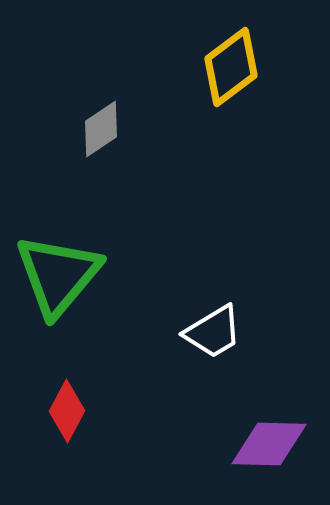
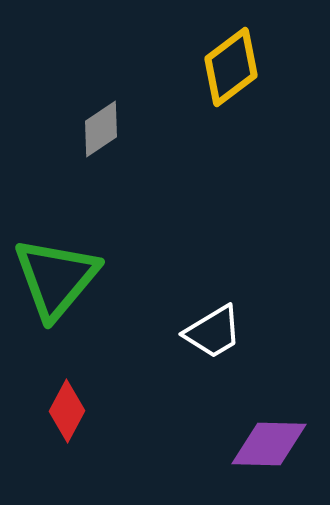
green triangle: moved 2 px left, 3 px down
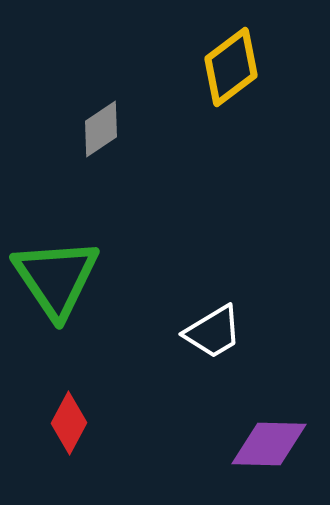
green triangle: rotated 14 degrees counterclockwise
red diamond: moved 2 px right, 12 px down
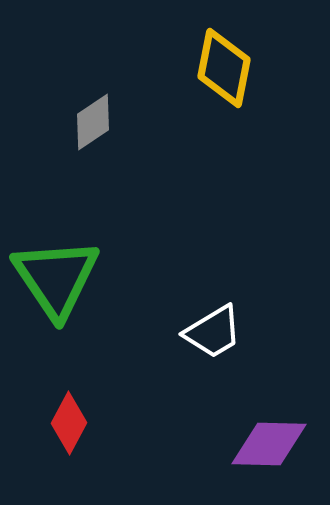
yellow diamond: moved 7 px left, 1 px down; rotated 42 degrees counterclockwise
gray diamond: moved 8 px left, 7 px up
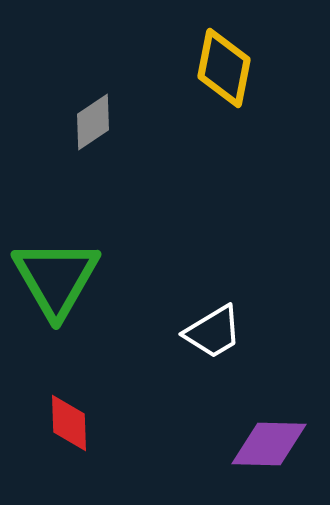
green triangle: rotated 4 degrees clockwise
red diamond: rotated 30 degrees counterclockwise
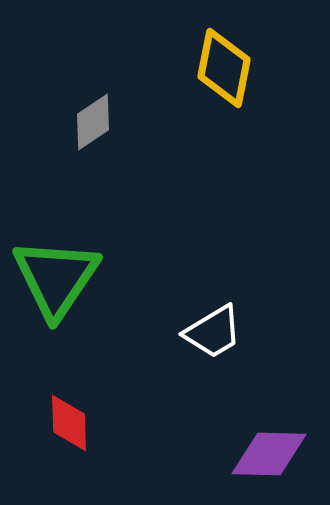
green triangle: rotated 4 degrees clockwise
purple diamond: moved 10 px down
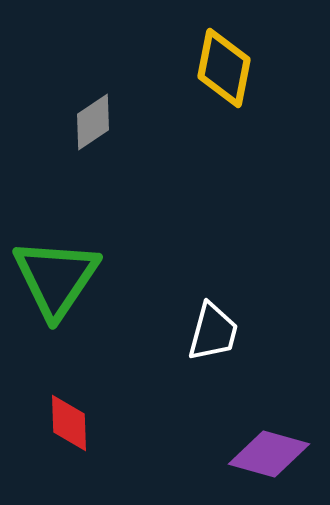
white trapezoid: rotated 44 degrees counterclockwise
purple diamond: rotated 14 degrees clockwise
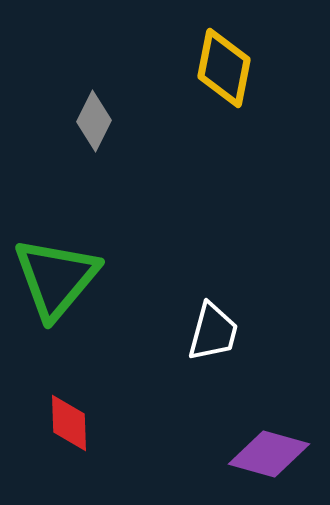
gray diamond: moved 1 px right, 1 px up; rotated 30 degrees counterclockwise
green triangle: rotated 6 degrees clockwise
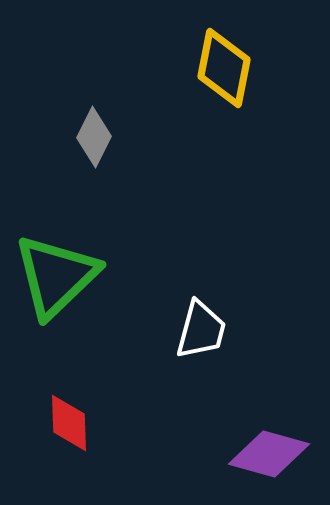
gray diamond: moved 16 px down
green triangle: moved 2 px up; rotated 6 degrees clockwise
white trapezoid: moved 12 px left, 2 px up
